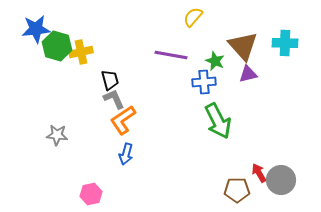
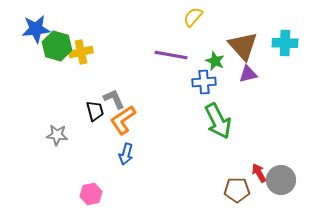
black trapezoid: moved 15 px left, 31 px down
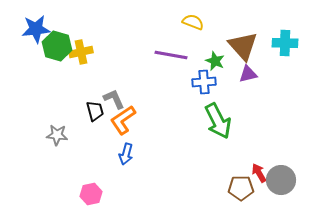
yellow semicircle: moved 5 px down; rotated 70 degrees clockwise
brown pentagon: moved 4 px right, 2 px up
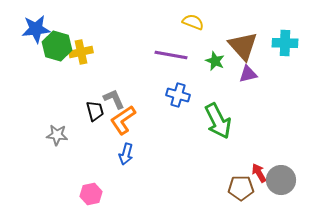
blue cross: moved 26 px left, 13 px down; rotated 20 degrees clockwise
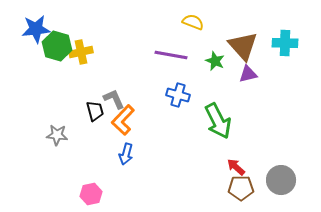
orange L-shape: rotated 12 degrees counterclockwise
red arrow: moved 23 px left, 6 px up; rotated 18 degrees counterclockwise
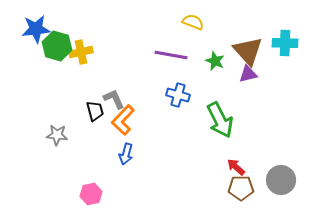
brown triangle: moved 5 px right, 5 px down
green arrow: moved 2 px right, 1 px up
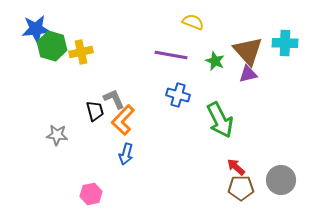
green hexagon: moved 5 px left
